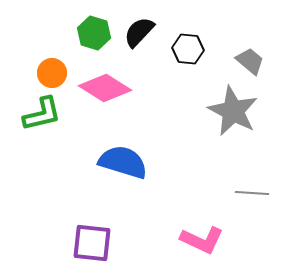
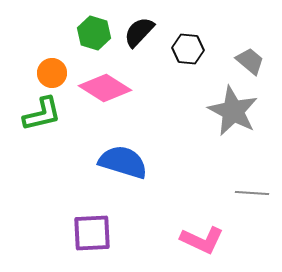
purple square: moved 10 px up; rotated 9 degrees counterclockwise
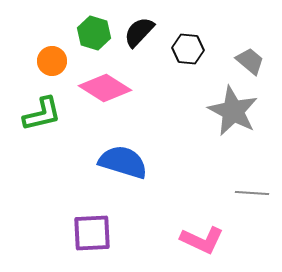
orange circle: moved 12 px up
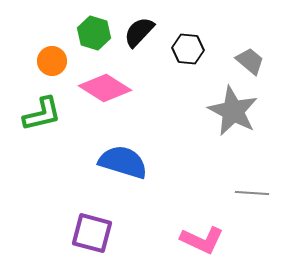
purple square: rotated 18 degrees clockwise
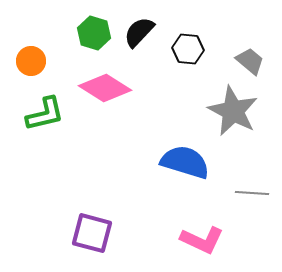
orange circle: moved 21 px left
green L-shape: moved 3 px right
blue semicircle: moved 62 px right
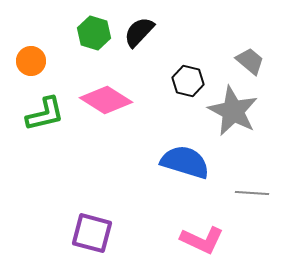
black hexagon: moved 32 px down; rotated 8 degrees clockwise
pink diamond: moved 1 px right, 12 px down
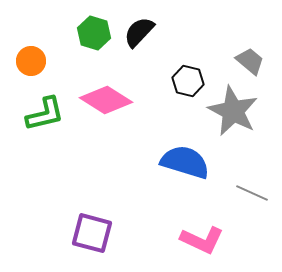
gray line: rotated 20 degrees clockwise
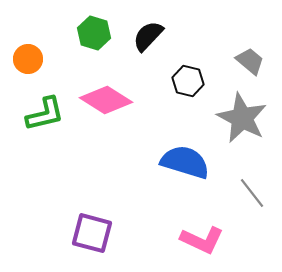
black semicircle: moved 9 px right, 4 px down
orange circle: moved 3 px left, 2 px up
gray star: moved 9 px right, 7 px down
gray line: rotated 28 degrees clockwise
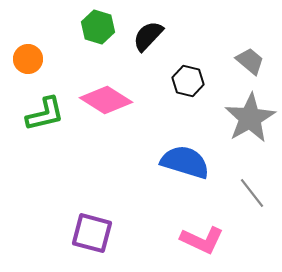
green hexagon: moved 4 px right, 6 px up
gray star: moved 8 px right; rotated 15 degrees clockwise
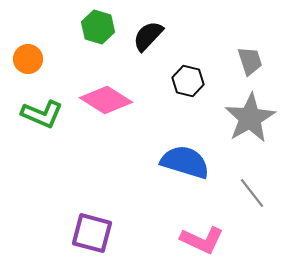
gray trapezoid: rotated 32 degrees clockwise
green L-shape: moved 3 px left; rotated 36 degrees clockwise
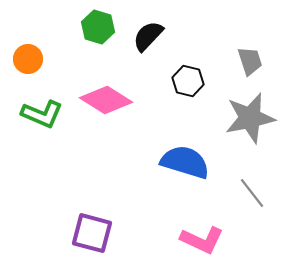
gray star: rotated 18 degrees clockwise
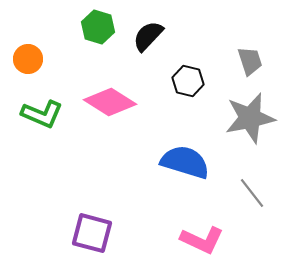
pink diamond: moved 4 px right, 2 px down
